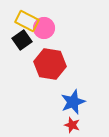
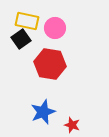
yellow rectangle: rotated 15 degrees counterclockwise
pink circle: moved 11 px right
black square: moved 1 px left, 1 px up
blue star: moved 30 px left, 10 px down
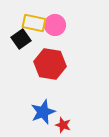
yellow rectangle: moved 7 px right, 2 px down
pink circle: moved 3 px up
red star: moved 9 px left
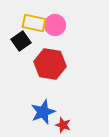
black square: moved 2 px down
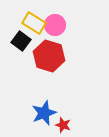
yellow rectangle: rotated 20 degrees clockwise
black square: rotated 18 degrees counterclockwise
red hexagon: moved 1 px left, 8 px up; rotated 8 degrees clockwise
blue star: moved 1 px right, 1 px down
